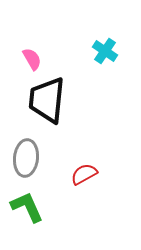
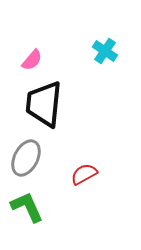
pink semicircle: moved 1 px down; rotated 70 degrees clockwise
black trapezoid: moved 3 px left, 4 px down
gray ellipse: rotated 21 degrees clockwise
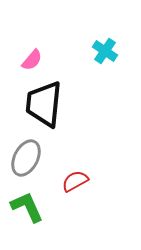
red semicircle: moved 9 px left, 7 px down
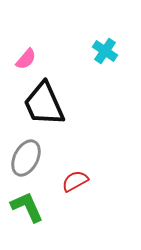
pink semicircle: moved 6 px left, 1 px up
black trapezoid: rotated 30 degrees counterclockwise
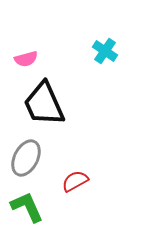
pink semicircle: rotated 35 degrees clockwise
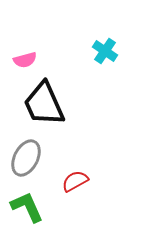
pink semicircle: moved 1 px left, 1 px down
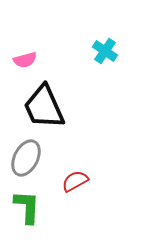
black trapezoid: moved 3 px down
green L-shape: rotated 27 degrees clockwise
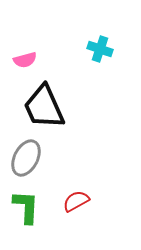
cyan cross: moved 5 px left, 2 px up; rotated 15 degrees counterclockwise
red semicircle: moved 1 px right, 20 px down
green L-shape: moved 1 px left
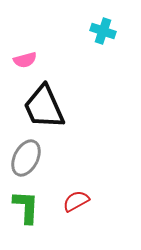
cyan cross: moved 3 px right, 18 px up
